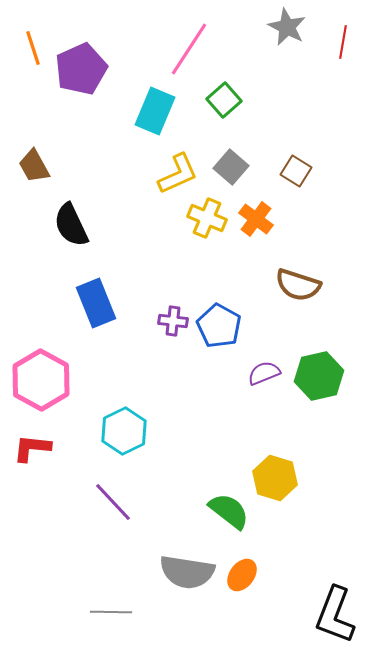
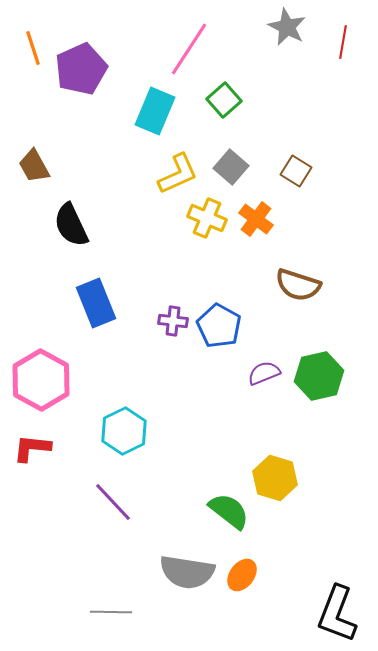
black L-shape: moved 2 px right, 1 px up
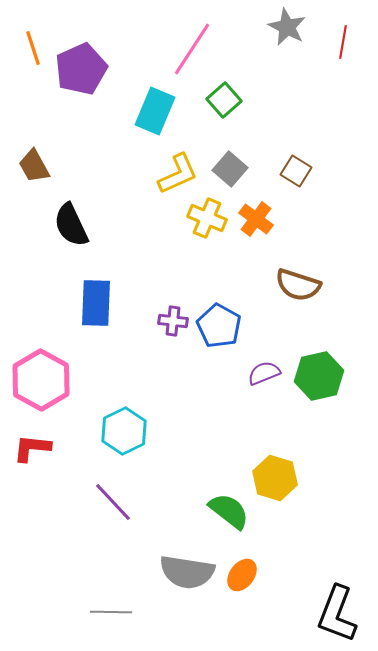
pink line: moved 3 px right
gray square: moved 1 px left, 2 px down
blue rectangle: rotated 24 degrees clockwise
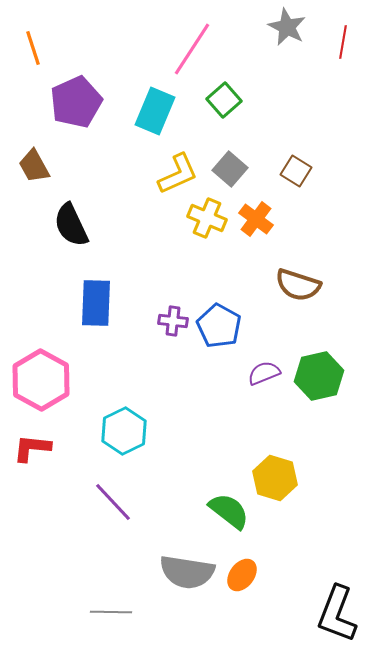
purple pentagon: moved 5 px left, 33 px down
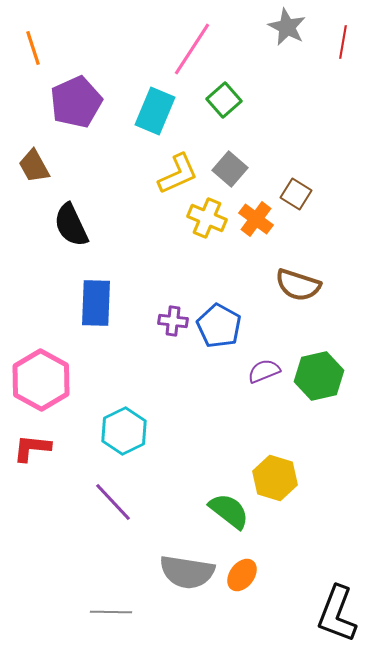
brown square: moved 23 px down
purple semicircle: moved 2 px up
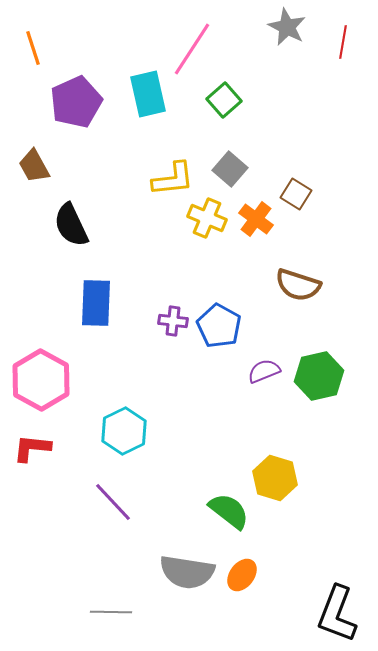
cyan rectangle: moved 7 px left, 17 px up; rotated 36 degrees counterclockwise
yellow L-shape: moved 5 px left, 5 px down; rotated 18 degrees clockwise
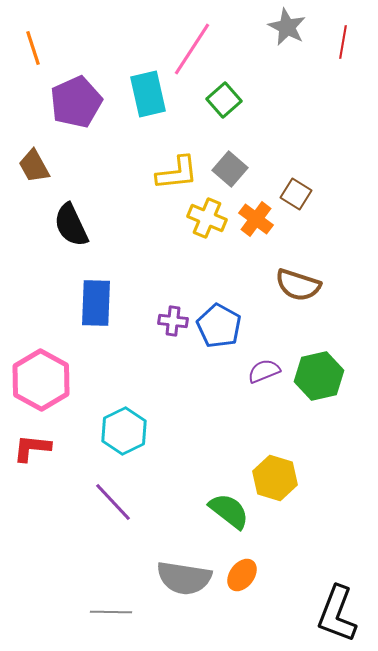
yellow L-shape: moved 4 px right, 6 px up
gray semicircle: moved 3 px left, 6 px down
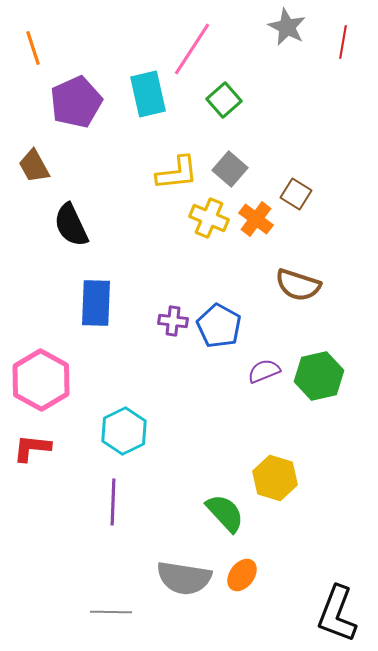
yellow cross: moved 2 px right
purple line: rotated 45 degrees clockwise
green semicircle: moved 4 px left, 2 px down; rotated 9 degrees clockwise
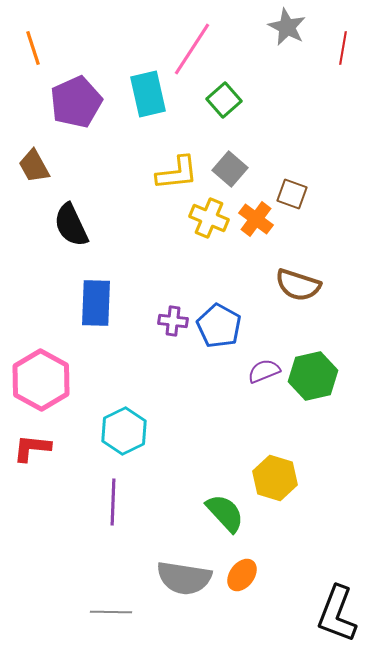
red line: moved 6 px down
brown square: moved 4 px left; rotated 12 degrees counterclockwise
green hexagon: moved 6 px left
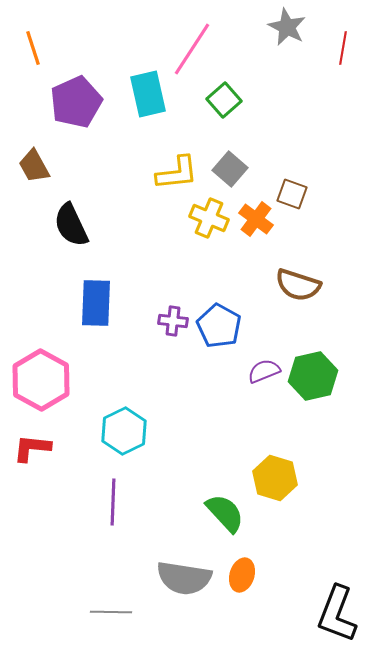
orange ellipse: rotated 20 degrees counterclockwise
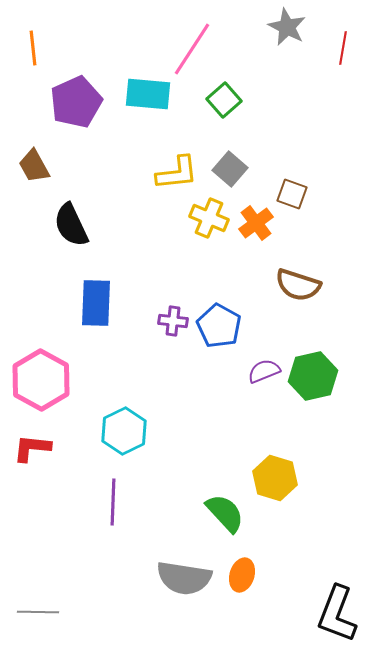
orange line: rotated 12 degrees clockwise
cyan rectangle: rotated 72 degrees counterclockwise
orange cross: moved 4 px down; rotated 16 degrees clockwise
gray line: moved 73 px left
